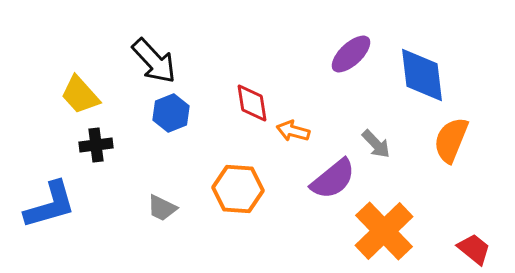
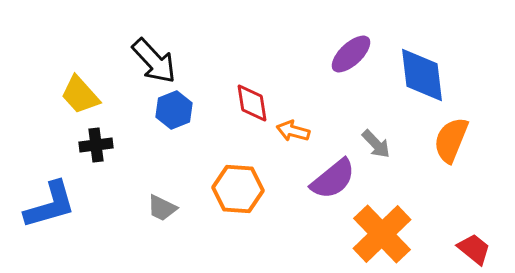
blue hexagon: moved 3 px right, 3 px up
orange cross: moved 2 px left, 3 px down
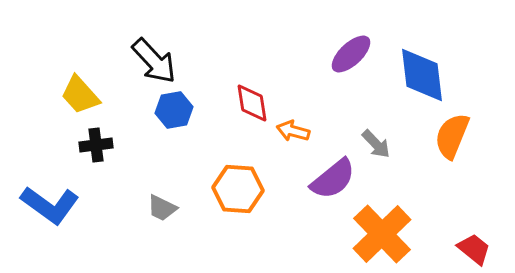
blue hexagon: rotated 12 degrees clockwise
orange semicircle: moved 1 px right, 4 px up
blue L-shape: rotated 52 degrees clockwise
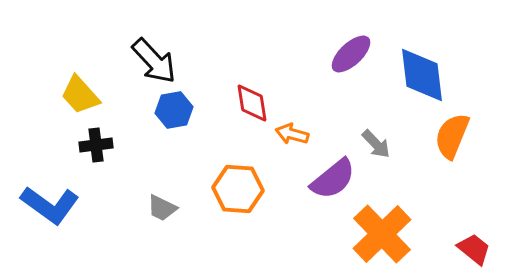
orange arrow: moved 1 px left, 3 px down
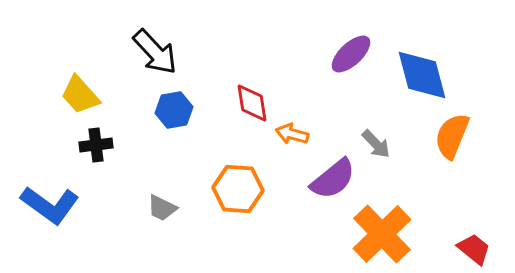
black arrow: moved 1 px right, 9 px up
blue diamond: rotated 8 degrees counterclockwise
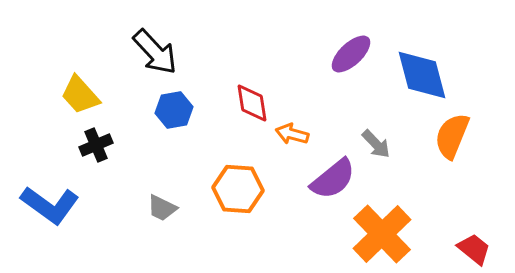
black cross: rotated 16 degrees counterclockwise
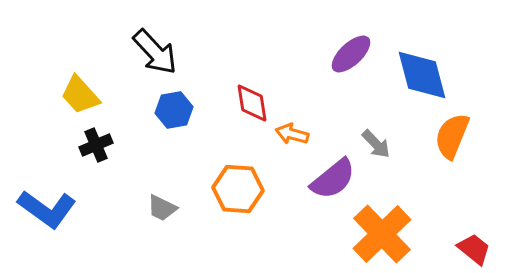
blue L-shape: moved 3 px left, 4 px down
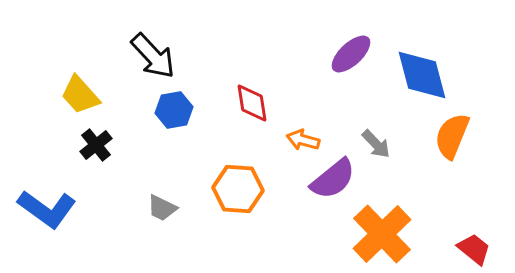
black arrow: moved 2 px left, 4 px down
orange arrow: moved 11 px right, 6 px down
black cross: rotated 16 degrees counterclockwise
